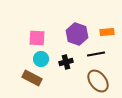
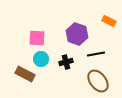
orange rectangle: moved 2 px right, 11 px up; rotated 32 degrees clockwise
brown rectangle: moved 7 px left, 4 px up
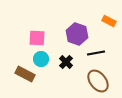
black line: moved 1 px up
black cross: rotated 32 degrees counterclockwise
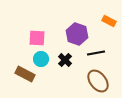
black cross: moved 1 px left, 2 px up
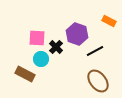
black line: moved 1 px left, 2 px up; rotated 18 degrees counterclockwise
black cross: moved 9 px left, 13 px up
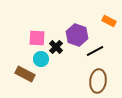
purple hexagon: moved 1 px down
brown ellipse: rotated 45 degrees clockwise
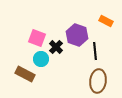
orange rectangle: moved 3 px left
pink square: rotated 18 degrees clockwise
black line: rotated 66 degrees counterclockwise
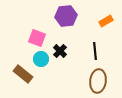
orange rectangle: rotated 56 degrees counterclockwise
purple hexagon: moved 11 px left, 19 px up; rotated 25 degrees counterclockwise
black cross: moved 4 px right, 4 px down
brown rectangle: moved 2 px left; rotated 12 degrees clockwise
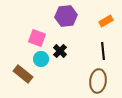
black line: moved 8 px right
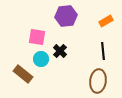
pink square: moved 1 px up; rotated 12 degrees counterclockwise
